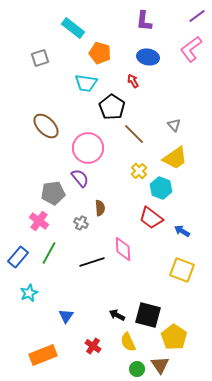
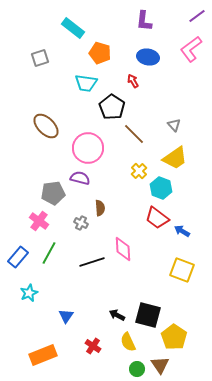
purple semicircle: rotated 36 degrees counterclockwise
red trapezoid: moved 6 px right
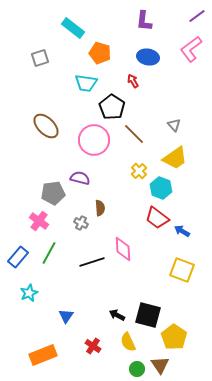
pink circle: moved 6 px right, 8 px up
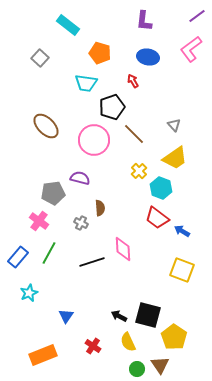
cyan rectangle: moved 5 px left, 3 px up
gray square: rotated 30 degrees counterclockwise
black pentagon: rotated 20 degrees clockwise
black arrow: moved 2 px right, 1 px down
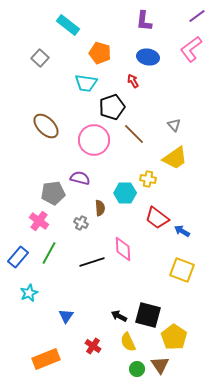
yellow cross: moved 9 px right, 8 px down; rotated 35 degrees counterclockwise
cyan hexagon: moved 36 px left, 5 px down; rotated 20 degrees counterclockwise
orange rectangle: moved 3 px right, 4 px down
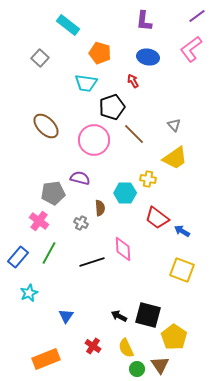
yellow semicircle: moved 2 px left, 6 px down
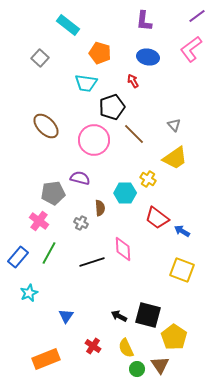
yellow cross: rotated 21 degrees clockwise
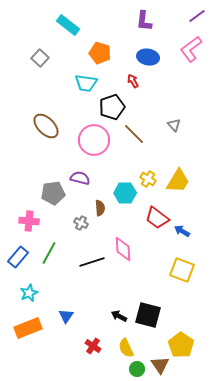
yellow trapezoid: moved 3 px right, 23 px down; rotated 24 degrees counterclockwise
pink cross: moved 10 px left; rotated 30 degrees counterclockwise
yellow pentagon: moved 7 px right, 8 px down
orange rectangle: moved 18 px left, 31 px up
